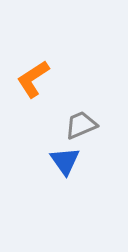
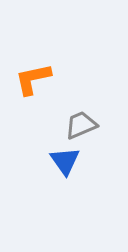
orange L-shape: rotated 21 degrees clockwise
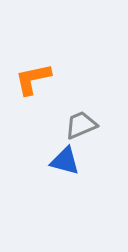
blue triangle: rotated 40 degrees counterclockwise
